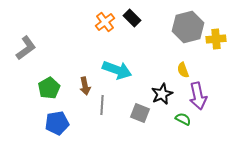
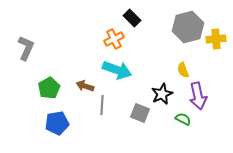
orange cross: moved 9 px right, 17 px down; rotated 12 degrees clockwise
gray L-shape: rotated 30 degrees counterclockwise
brown arrow: rotated 120 degrees clockwise
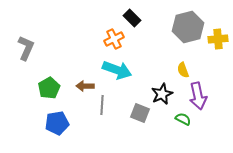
yellow cross: moved 2 px right
brown arrow: rotated 18 degrees counterclockwise
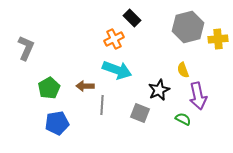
black star: moved 3 px left, 4 px up
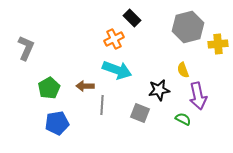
yellow cross: moved 5 px down
black star: rotated 15 degrees clockwise
